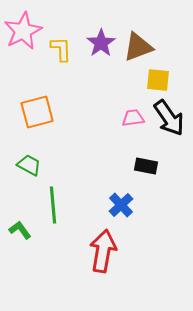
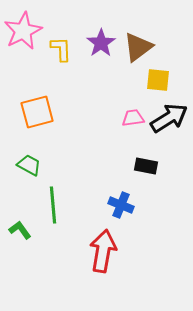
brown triangle: rotated 16 degrees counterclockwise
black arrow: rotated 87 degrees counterclockwise
blue cross: rotated 25 degrees counterclockwise
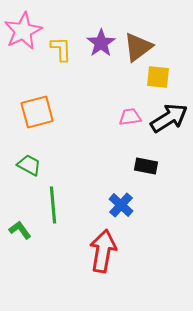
yellow square: moved 3 px up
pink trapezoid: moved 3 px left, 1 px up
blue cross: rotated 20 degrees clockwise
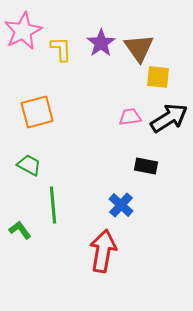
brown triangle: moved 1 px right, 1 px down; rotated 28 degrees counterclockwise
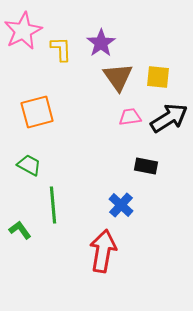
brown triangle: moved 21 px left, 29 px down
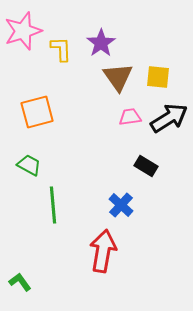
pink star: rotated 9 degrees clockwise
black rectangle: rotated 20 degrees clockwise
green L-shape: moved 52 px down
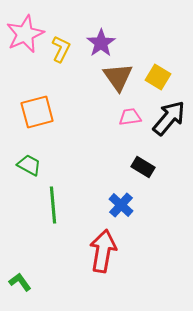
pink star: moved 2 px right, 3 px down; rotated 6 degrees counterclockwise
yellow L-shape: rotated 28 degrees clockwise
yellow square: rotated 25 degrees clockwise
black arrow: rotated 18 degrees counterclockwise
black rectangle: moved 3 px left, 1 px down
